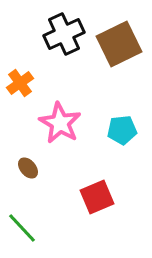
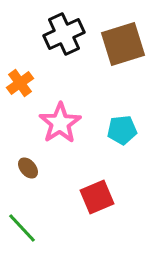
brown square: moved 4 px right; rotated 9 degrees clockwise
pink star: rotated 9 degrees clockwise
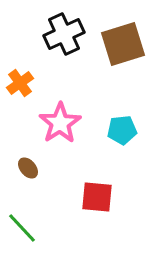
red square: rotated 28 degrees clockwise
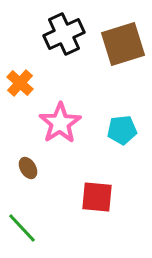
orange cross: rotated 12 degrees counterclockwise
brown ellipse: rotated 10 degrees clockwise
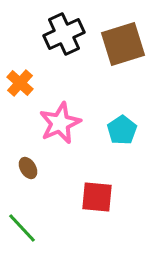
pink star: rotated 9 degrees clockwise
cyan pentagon: rotated 28 degrees counterclockwise
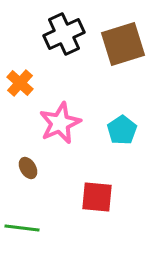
green line: rotated 40 degrees counterclockwise
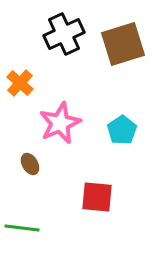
brown ellipse: moved 2 px right, 4 px up
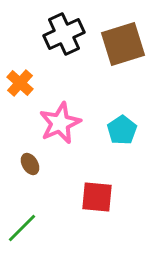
green line: rotated 52 degrees counterclockwise
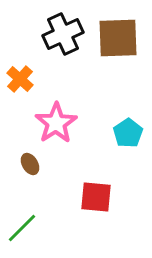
black cross: moved 1 px left
brown square: moved 5 px left, 6 px up; rotated 15 degrees clockwise
orange cross: moved 4 px up
pink star: moved 4 px left; rotated 9 degrees counterclockwise
cyan pentagon: moved 6 px right, 3 px down
red square: moved 1 px left
